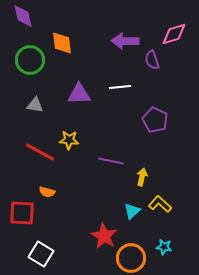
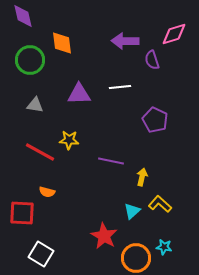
orange circle: moved 5 px right
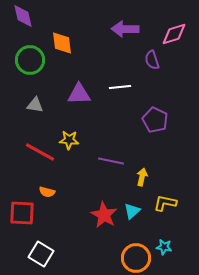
purple arrow: moved 12 px up
yellow L-shape: moved 5 px right, 1 px up; rotated 30 degrees counterclockwise
red star: moved 21 px up
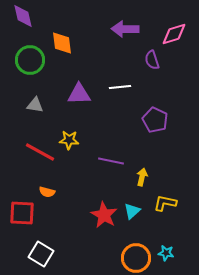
cyan star: moved 2 px right, 6 px down
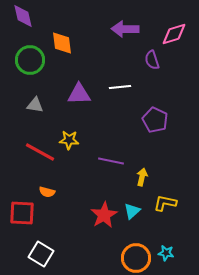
red star: rotated 12 degrees clockwise
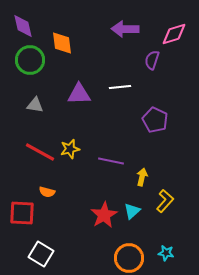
purple diamond: moved 10 px down
purple semicircle: rotated 36 degrees clockwise
yellow star: moved 1 px right, 9 px down; rotated 18 degrees counterclockwise
yellow L-shape: moved 2 px up; rotated 120 degrees clockwise
orange circle: moved 7 px left
